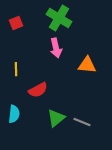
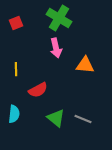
orange triangle: moved 2 px left
green triangle: rotated 42 degrees counterclockwise
gray line: moved 1 px right, 3 px up
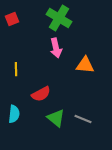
red square: moved 4 px left, 4 px up
red semicircle: moved 3 px right, 4 px down
